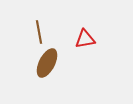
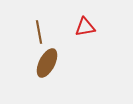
red triangle: moved 12 px up
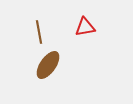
brown ellipse: moved 1 px right, 2 px down; rotated 8 degrees clockwise
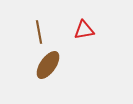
red triangle: moved 1 px left, 3 px down
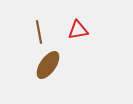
red triangle: moved 6 px left
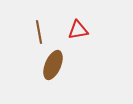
brown ellipse: moved 5 px right; rotated 12 degrees counterclockwise
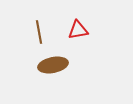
brown ellipse: rotated 56 degrees clockwise
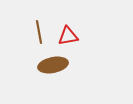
red triangle: moved 10 px left, 6 px down
